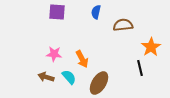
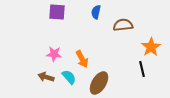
black line: moved 2 px right, 1 px down
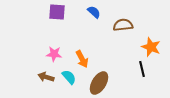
blue semicircle: moved 2 px left; rotated 120 degrees clockwise
orange star: rotated 18 degrees counterclockwise
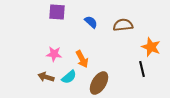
blue semicircle: moved 3 px left, 10 px down
cyan semicircle: rotated 91 degrees clockwise
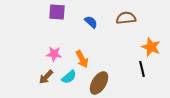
brown semicircle: moved 3 px right, 7 px up
brown arrow: rotated 63 degrees counterclockwise
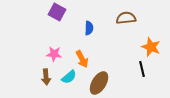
purple square: rotated 24 degrees clockwise
blue semicircle: moved 2 px left, 6 px down; rotated 48 degrees clockwise
brown arrow: rotated 49 degrees counterclockwise
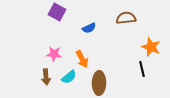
blue semicircle: rotated 64 degrees clockwise
brown ellipse: rotated 30 degrees counterclockwise
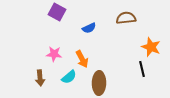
brown arrow: moved 6 px left, 1 px down
